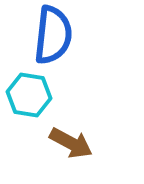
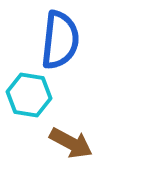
blue semicircle: moved 7 px right, 5 px down
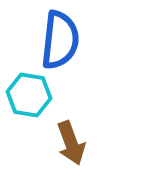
brown arrow: rotated 42 degrees clockwise
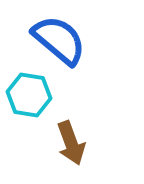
blue semicircle: moved 1 px left; rotated 56 degrees counterclockwise
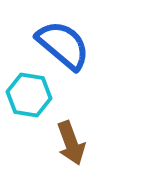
blue semicircle: moved 4 px right, 5 px down
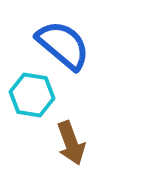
cyan hexagon: moved 3 px right
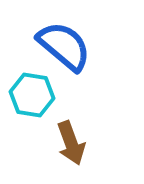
blue semicircle: moved 1 px right, 1 px down
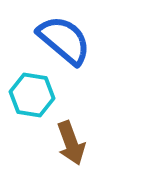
blue semicircle: moved 6 px up
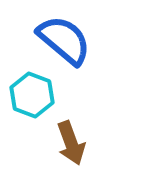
cyan hexagon: rotated 12 degrees clockwise
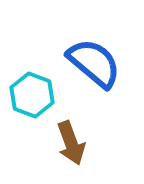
blue semicircle: moved 30 px right, 23 px down
